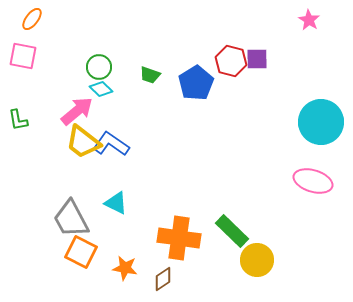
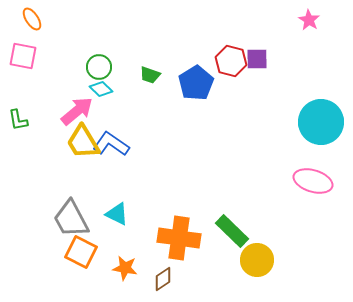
orange ellipse: rotated 70 degrees counterclockwise
yellow trapezoid: rotated 21 degrees clockwise
cyan triangle: moved 1 px right, 11 px down
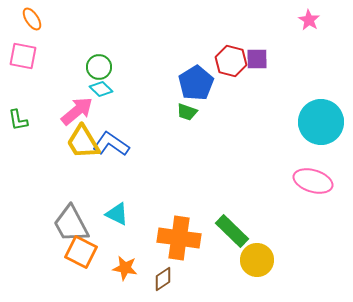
green trapezoid: moved 37 px right, 37 px down
gray trapezoid: moved 5 px down
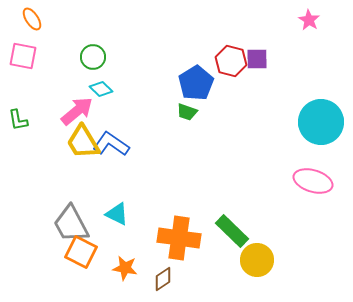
green circle: moved 6 px left, 10 px up
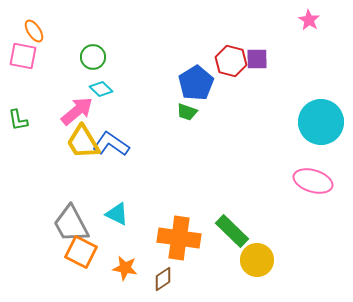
orange ellipse: moved 2 px right, 12 px down
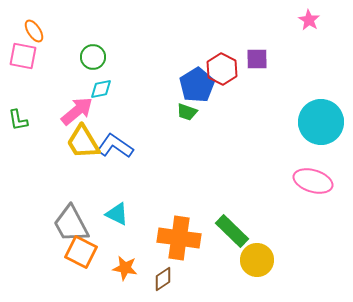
red hexagon: moved 9 px left, 8 px down; rotated 12 degrees clockwise
blue pentagon: moved 1 px right, 2 px down
cyan diamond: rotated 55 degrees counterclockwise
blue L-shape: moved 4 px right, 2 px down
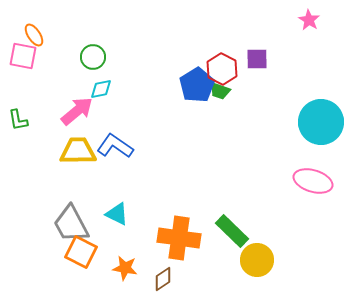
orange ellipse: moved 4 px down
green trapezoid: moved 33 px right, 21 px up
yellow trapezoid: moved 5 px left, 9 px down; rotated 120 degrees clockwise
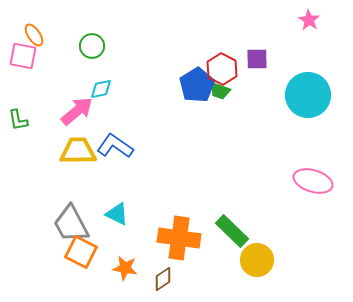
green circle: moved 1 px left, 11 px up
cyan circle: moved 13 px left, 27 px up
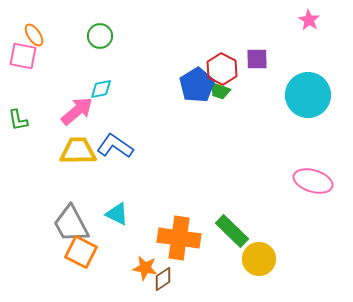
green circle: moved 8 px right, 10 px up
yellow circle: moved 2 px right, 1 px up
orange star: moved 20 px right
